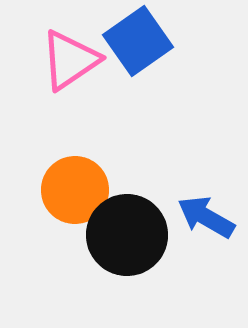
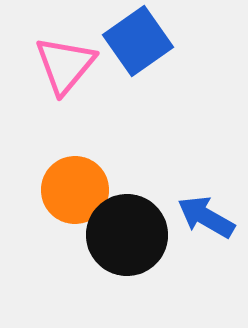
pink triangle: moved 5 px left, 5 px down; rotated 16 degrees counterclockwise
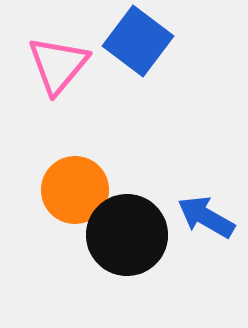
blue square: rotated 18 degrees counterclockwise
pink triangle: moved 7 px left
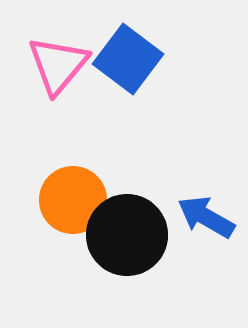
blue square: moved 10 px left, 18 px down
orange circle: moved 2 px left, 10 px down
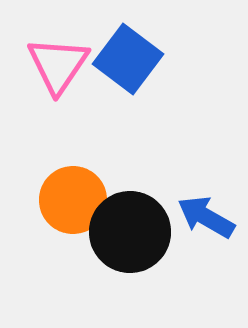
pink triangle: rotated 6 degrees counterclockwise
black circle: moved 3 px right, 3 px up
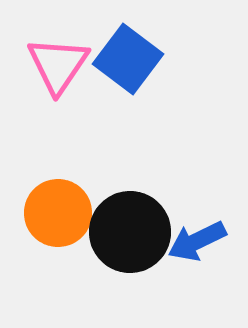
orange circle: moved 15 px left, 13 px down
blue arrow: moved 9 px left, 24 px down; rotated 56 degrees counterclockwise
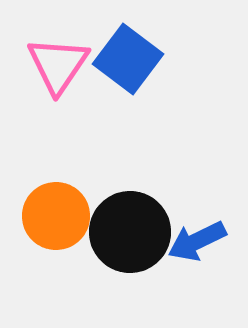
orange circle: moved 2 px left, 3 px down
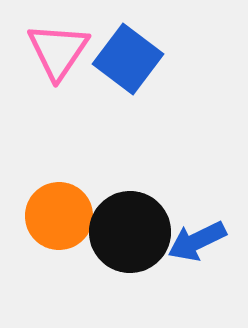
pink triangle: moved 14 px up
orange circle: moved 3 px right
